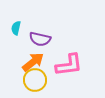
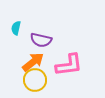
purple semicircle: moved 1 px right, 1 px down
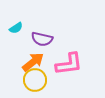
cyan semicircle: rotated 136 degrees counterclockwise
purple semicircle: moved 1 px right, 1 px up
pink L-shape: moved 1 px up
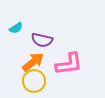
purple semicircle: moved 1 px down
yellow circle: moved 1 px left, 1 px down
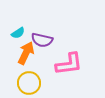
cyan semicircle: moved 2 px right, 5 px down
orange arrow: moved 7 px left, 9 px up; rotated 25 degrees counterclockwise
yellow circle: moved 5 px left, 2 px down
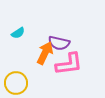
purple semicircle: moved 17 px right, 3 px down
orange arrow: moved 19 px right
yellow circle: moved 13 px left
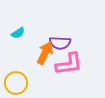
purple semicircle: moved 1 px right; rotated 10 degrees counterclockwise
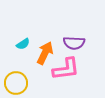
cyan semicircle: moved 5 px right, 11 px down
purple semicircle: moved 14 px right
pink L-shape: moved 3 px left, 5 px down
